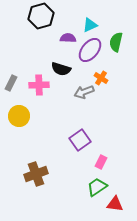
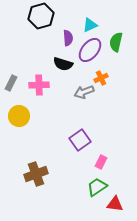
purple semicircle: rotated 84 degrees clockwise
black semicircle: moved 2 px right, 5 px up
orange cross: rotated 32 degrees clockwise
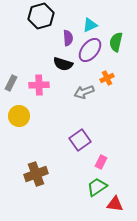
orange cross: moved 6 px right
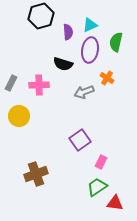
purple semicircle: moved 6 px up
purple ellipse: rotated 30 degrees counterclockwise
orange cross: rotated 32 degrees counterclockwise
red triangle: moved 1 px up
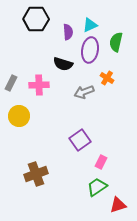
black hexagon: moved 5 px left, 3 px down; rotated 15 degrees clockwise
red triangle: moved 3 px right, 2 px down; rotated 24 degrees counterclockwise
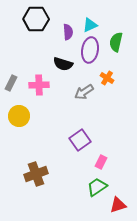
gray arrow: rotated 12 degrees counterclockwise
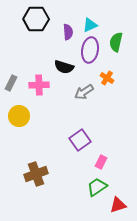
black semicircle: moved 1 px right, 3 px down
